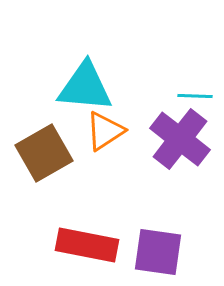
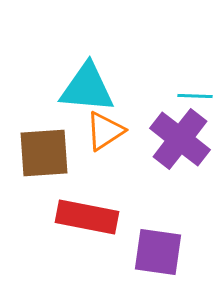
cyan triangle: moved 2 px right, 1 px down
brown square: rotated 26 degrees clockwise
red rectangle: moved 28 px up
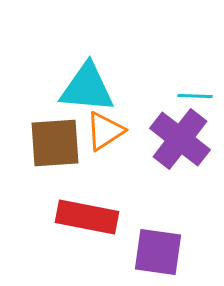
brown square: moved 11 px right, 10 px up
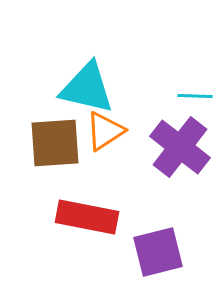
cyan triangle: rotated 8 degrees clockwise
purple cross: moved 8 px down
purple square: rotated 22 degrees counterclockwise
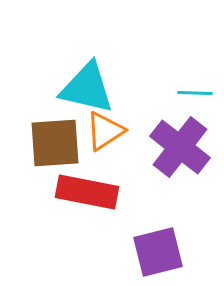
cyan line: moved 3 px up
red rectangle: moved 25 px up
